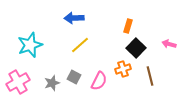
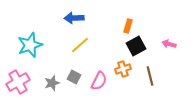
black square: moved 2 px up; rotated 18 degrees clockwise
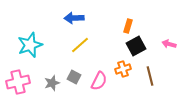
pink cross: rotated 15 degrees clockwise
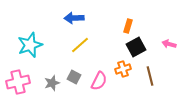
black square: moved 1 px down
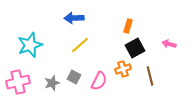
black square: moved 1 px left, 1 px down
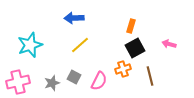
orange rectangle: moved 3 px right
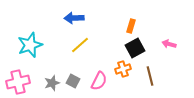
gray square: moved 1 px left, 4 px down
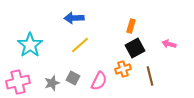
cyan star: rotated 15 degrees counterclockwise
gray square: moved 3 px up
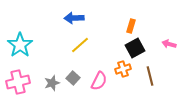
cyan star: moved 10 px left
gray square: rotated 16 degrees clockwise
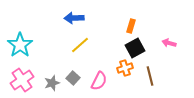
pink arrow: moved 1 px up
orange cross: moved 2 px right, 1 px up
pink cross: moved 4 px right, 2 px up; rotated 20 degrees counterclockwise
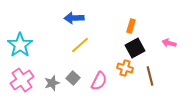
orange cross: rotated 35 degrees clockwise
